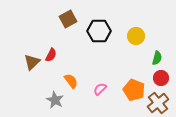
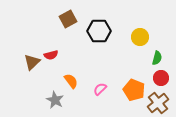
yellow circle: moved 4 px right, 1 px down
red semicircle: rotated 48 degrees clockwise
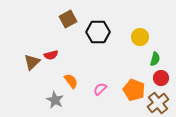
black hexagon: moved 1 px left, 1 px down
green semicircle: moved 2 px left, 1 px down
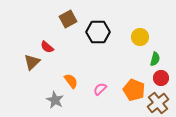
red semicircle: moved 4 px left, 8 px up; rotated 56 degrees clockwise
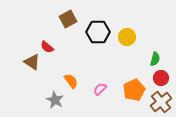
yellow circle: moved 13 px left
brown triangle: rotated 42 degrees counterclockwise
orange pentagon: rotated 25 degrees clockwise
brown cross: moved 3 px right, 1 px up
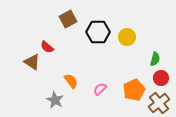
brown cross: moved 2 px left, 1 px down
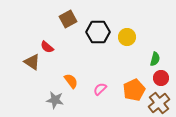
gray star: rotated 18 degrees counterclockwise
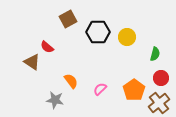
green semicircle: moved 5 px up
orange pentagon: rotated 10 degrees counterclockwise
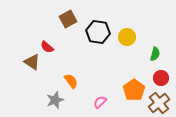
black hexagon: rotated 10 degrees clockwise
pink semicircle: moved 13 px down
gray star: rotated 30 degrees counterclockwise
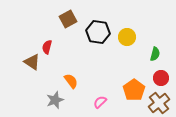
red semicircle: rotated 64 degrees clockwise
